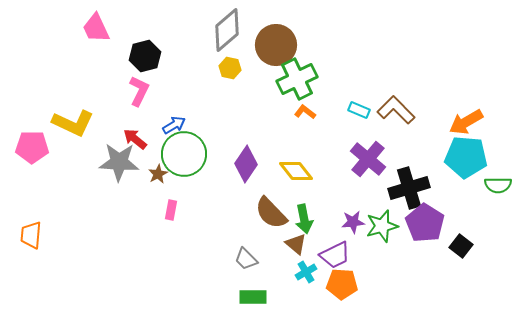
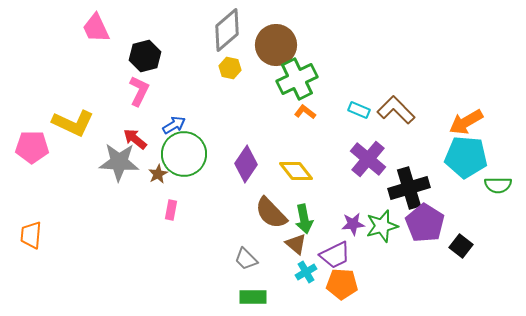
purple star: moved 2 px down
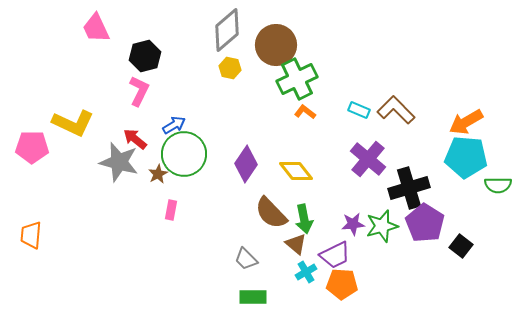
gray star: rotated 12 degrees clockwise
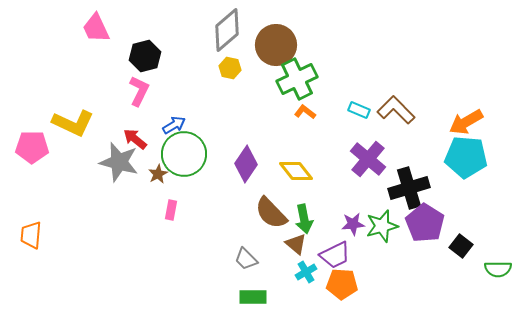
green semicircle: moved 84 px down
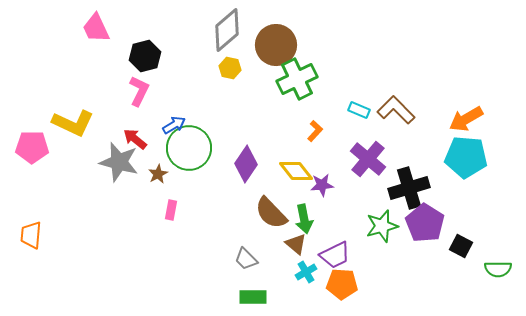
orange L-shape: moved 10 px right, 19 px down; rotated 95 degrees clockwise
orange arrow: moved 3 px up
green circle: moved 5 px right, 6 px up
purple star: moved 31 px left, 39 px up
black square: rotated 10 degrees counterclockwise
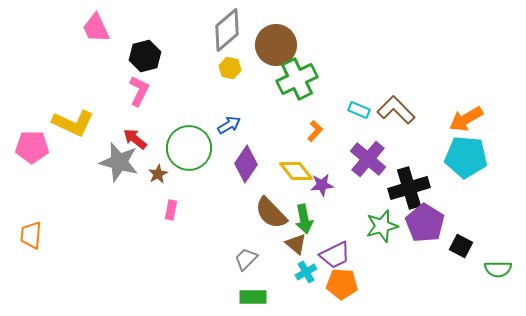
blue arrow: moved 55 px right
gray trapezoid: rotated 90 degrees clockwise
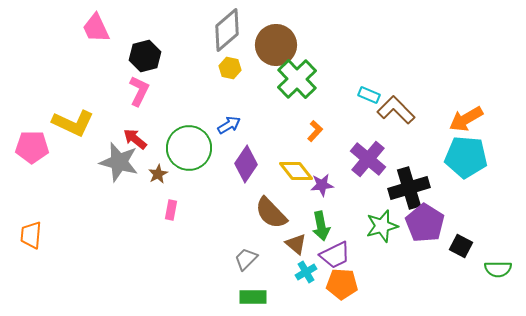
green cross: rotated 18 degrees counterclockwise
cyan rectangle: moved 10 px right, 15 px up
green arrow: moved 17 px right, 7 px down
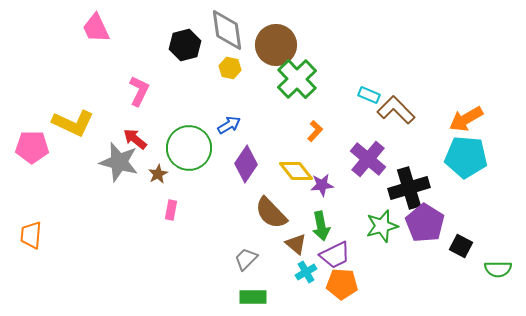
gray diamond: rotated 57 degrees counterclockwise
black hexagon: moved 40 px right, 11 px up
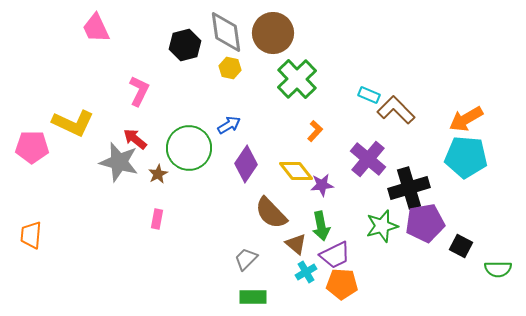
gray diamond: moved 1 px left, 2 px down
brown circle: moved 3 px left, 12 px up
pink rectangle: moved 14 px left, 9 px down
purple pentagon: rotated 30 degrees clockwise
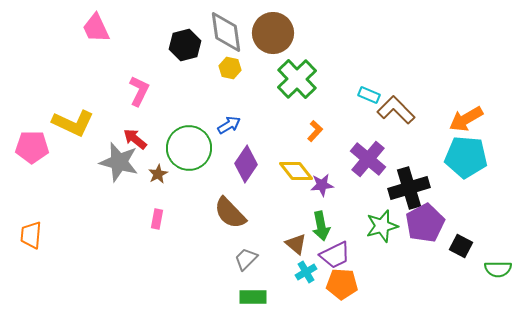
brown semicircle: moved 41 px left
purple pentagon: rotated 18 degrees counterclockwise
